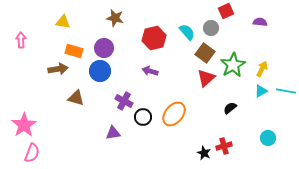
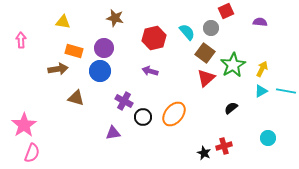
black semicircle: moved 1 px right
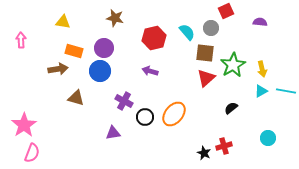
brown square: rotated 30 degrees counterclockwise
yellow arrow: rotated 140 degrees clockwise
black circle: moved 2 px right
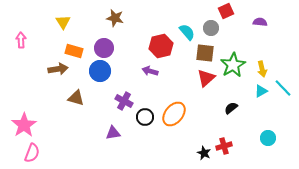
yellow triangle: rotated 49 degrees clockwise
red hexagon: moved 7 px right, 8 px down
cyan line: moved 3 px left, 3 px up; rotated 36 degrees clockwise
